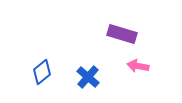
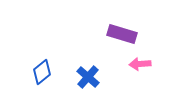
pink arrow: moved 2 px right, 2 px up; rotated 15 degrees counterclockwise
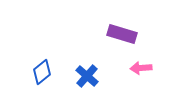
pink arrow: moved 1 px right, 4 px down
blue cross: moved 1 px left, 1 px up
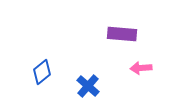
purple rectangle: rotated 12 degrees counterclockwise
blue cross: moved 1 px right, 10 px down
